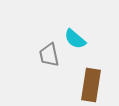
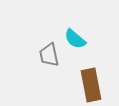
brown rectangle: rotated 20 degrees counterclockwise
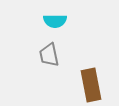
cyan semicircle: moved 20 px left, 18 px up; rotated 40 degrees counterclockwise
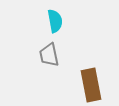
cyan semicircle: rotated 100 degrees counterclockwise
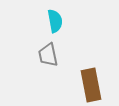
gray trapezoid: moved 1 px left
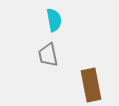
cyan semicircle: moved 1 px left, 1 px up
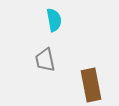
gray trapezoid: moved 3 px left, 5 px down
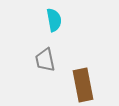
brown rectangle: moved 8 px left
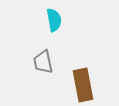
gray trapezoid: moved 2 px left, 2 px down
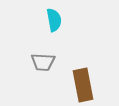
gray trapezoid: rotated 75 degrees counterclockwise
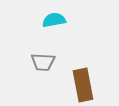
cyan semicircle: rotated 90 degrees counterclockwise
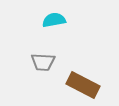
brown rectangle: rotated 52 degrees counterclockwise
